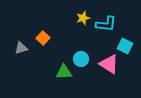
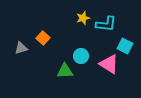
cyan circle: moved 3 px up
green triangle: moved 1 px right, 1 px up
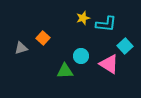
cyan square: rotated 21 degrees clockwise
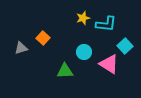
cyan circle: moved 3 px right, 4 px up
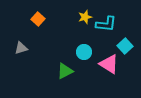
yellow star: moved 2 px right, 1 px up
orange square: moved 5 px left, 19 px up
green triangle: rotated 24 degrees counterclockwise
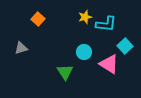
green triangle: moved 1 px down; rotated 36 degrees counterclockwise
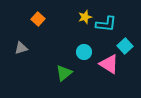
green triangle: moved 1 px left, 1 px down; rotated 24 degrees clockwise
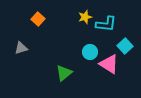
cyan circle: moved 6 px right
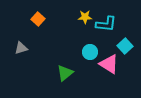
yellow star: rotated 16 degrees clockwise
green triangle: moved 1 px right
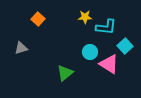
cyan L-shape: moved 3 px down
